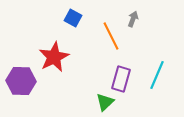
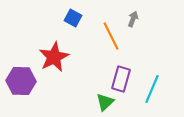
cyan line: moved 5 px left, 14 px down
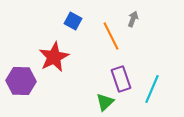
blue square: moved 3 px down
purple rectangle: rotated 35 degrees counterclockwise
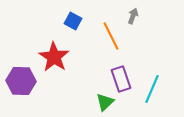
gray arrow: moved 3 px up
red star: rotated 12 degrees counterclockwise
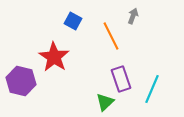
purple hexagon: rotated 12 degrees clockwise
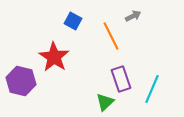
gray arrow: rotated 42 degrees clockwise
